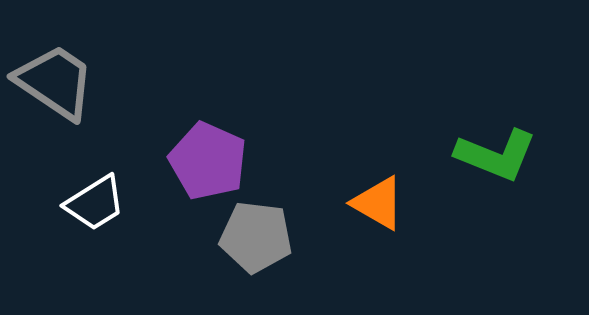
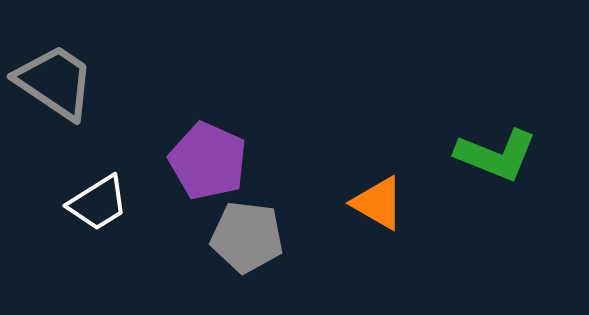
white trapezoid: moved 3 px right
gray pentagon: moved 9 px left
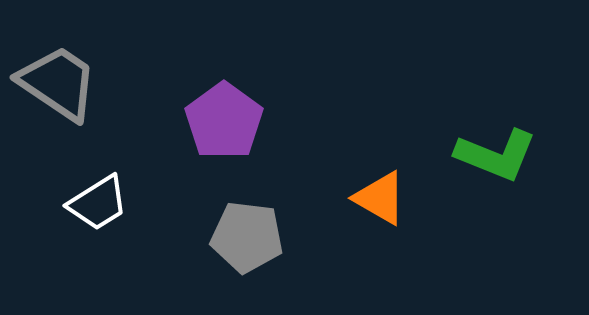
gray trapezoid: moved 3 px right, 1 px down
purple pentagon: moved 16 px right, 40 px up; rotated 12 degrees clockwise
orange triangle: moved 2 px right, 5 px up
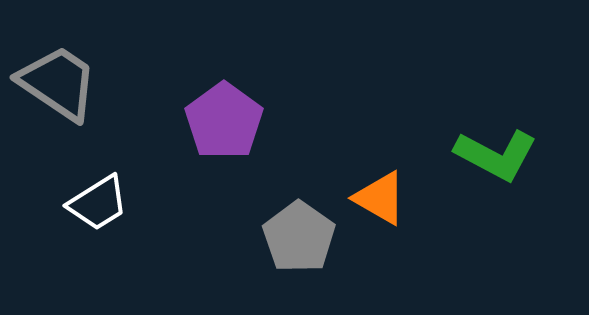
green L-shape: rotated 6 degrees clockwise
gray pentagon: moved 52 px right; rotated 28 degrees clockwise
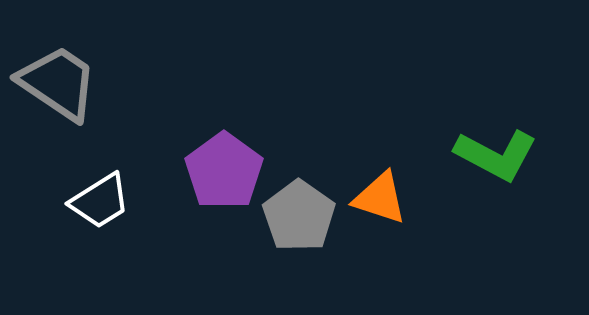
purple pentagon: moved 50 px down
orange triangle: rotated 12 degrees counterclockwise
white trapezoid: moved 2 px right, 2 px up
gray pentagon: moved 21 px up
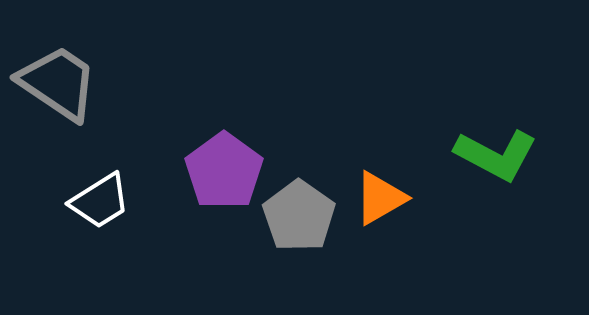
orange triangle: rotated 48 degrees counterclockwise
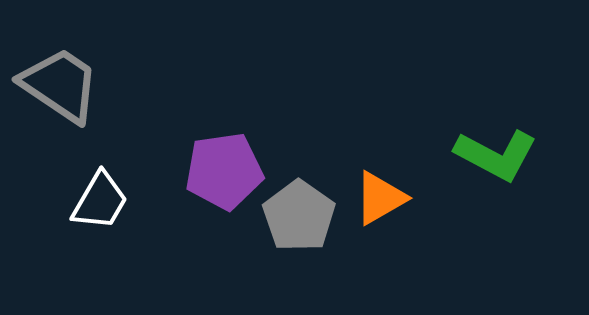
gray trapezoid: moved 2 px right, 2 px down
purple pentagon: rotated 28 degrees clockwise
white trapezoid: rotated 28 degrees counterclockwise
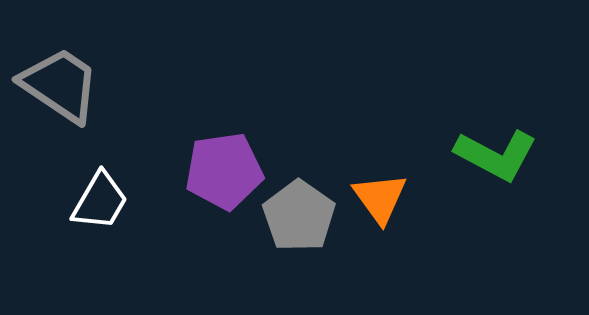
orange triangle: rotated 36 degrees counterclockwise
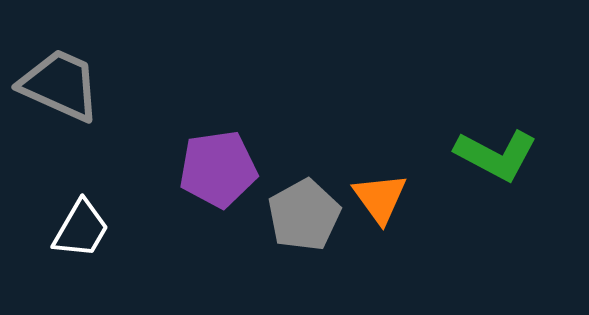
gray trapezoid: rotated 10 degrees counterclockwise
purple pentagon: moved 6 px left, 2 px up
white trapezoid: moved 19 px left, 28 px down
gray pentagon: moved 5 px right, 1 px up; rotated 8 degrees clockwise
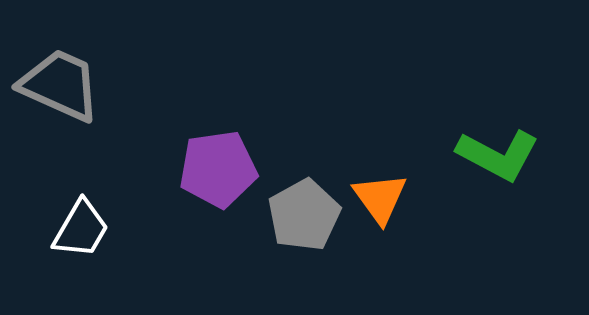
green L-shape: moved 2 px right
